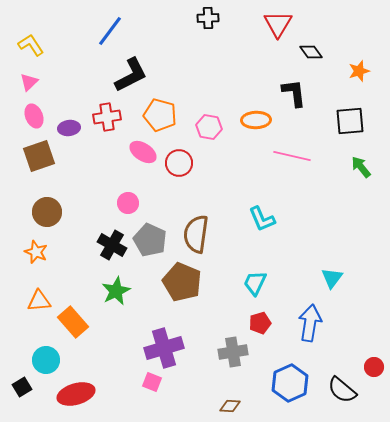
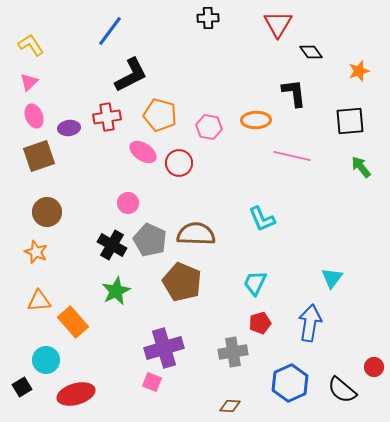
brown semicircle at (196, 234): rotated 84 degrees clockwise
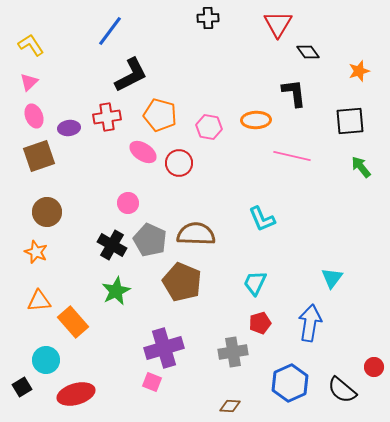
black diamond at (311, 52): moved 3 px left
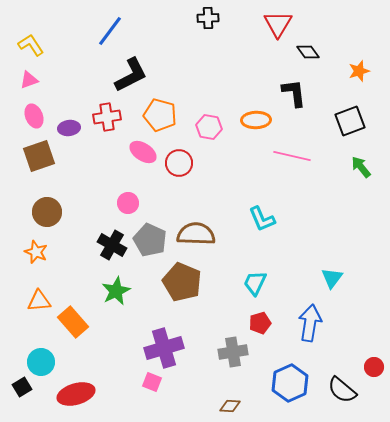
pink triangle at (29, 82): moved 2 px up; rotated 24 degrees clockwise
black square at (350, 121): rotated 16 degrees counterclockwise
cyan circle at (46, 360): moved 5 px left, 2 px down
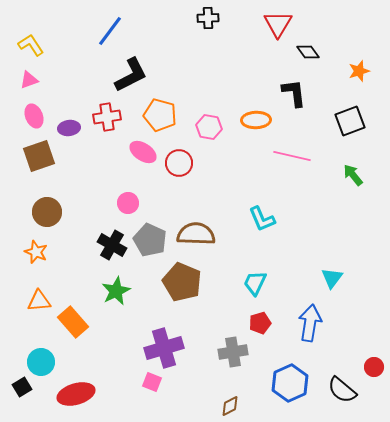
green arrow at (361, 167): moved 8 px left, 8 px down
brown diamond at (230, 406): rotated 30 degrees counterclockwise
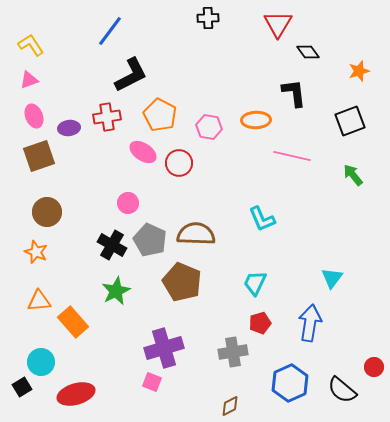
orange pentagon at (160, 115): rotated 12 degrees clockwise
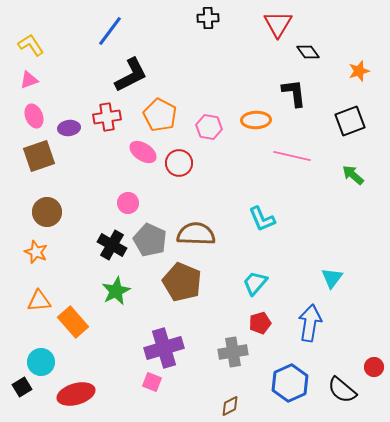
green arrow at (353, 175): rotated 10 degrees counterclockwise
cyan trapezoid at (255, 283): rotated 16 degrees clockwise
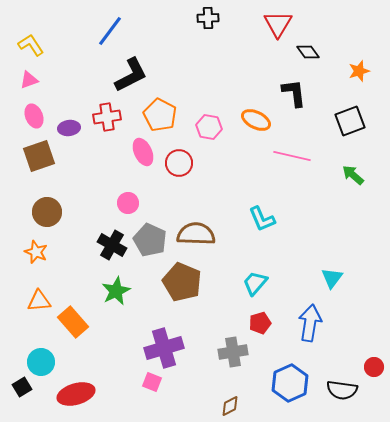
orange ellipse at (256, 120): rotated 28 degrees clockwise
pink ellipse at (143, 152): rotated 32 degrees clockwise
black semicircle at (342, 390): rotated 32 degrees counterclockwise
